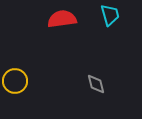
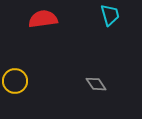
red semicircle: moved 19 px left
gray diamond: rotated 20 degrees counterclockwise
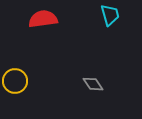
gray diamond: moved 3 px left
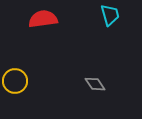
gray diamond: moved 2 px right
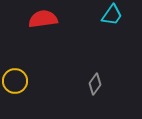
cyan trapezoid: moved 2 px right; rotated 50 degrees clockwise
gray diamond: rotated 70 degrees clockwise
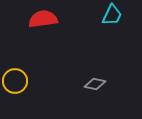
cyan trapezoid: rotated 10 degrees counterclockwise
gray diamond: rotated 65 degrees clockwise
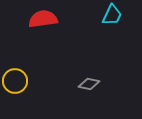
gray diamond: moved 6 px left
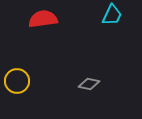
yellow circle: moved 2 px right
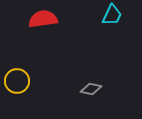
gray diamond: moved 2 px right, 5 px down
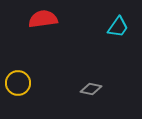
cyan trapezoid: moved 6 px right, 12 px down; rotated 10 degrees clockwise
yellow circle: moved 1 px right, 2 px down
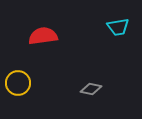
red semicircle: moved 17 px down
cyan trapezoid: rotated 45 degrees clockwise
